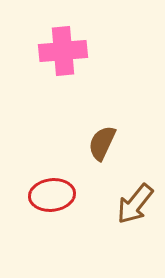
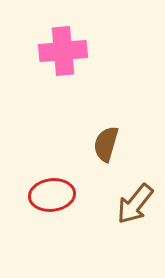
brown semicircle: moved 4 px right, 1 px down; rotated 9 degrees counterclockwise
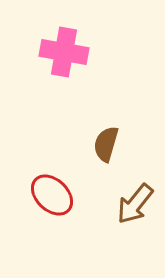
pink cross: moved 1 px right, 1 px down; rotated 15 degrees clockwise
red ellipse: rotated 51 degrees clockwise
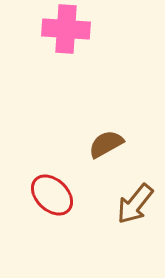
pink cross: moved 2 px right, 23 px up; rotated 6 degrees counterclockwise
brown semicircle: rotated 45 degrees clockwise
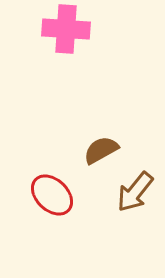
brown semicircle: moved 5 px left, 6 px down
brown arrow: moved 12 px up
